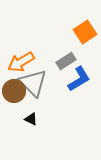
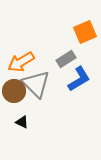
orange square: rotated 10 degrees clockwise
gray rectangle: moved 2 px up
gray triangle: moved 3 px right, 1 px down
black triangle: moved 9 px left, 3 px down
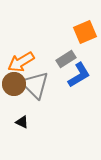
blue L-shape: moved 4 px up
gray triangle: moved 1 px left, 1 px down
brown circle: moved 7 px up
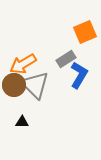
orange arrow: moved 2 px right, 2 px down
blue L-shape: rotated 28 degrees counterclockwise
brown circle: moved 1 px down
black triangle: rotated 24 degrees counterclockwise
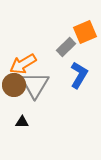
gray rectangle: moved 12 px up; rotated 12 degrees counterclockwise
gray triangle: rotated 16 degrees clockwise
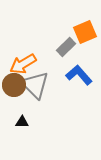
blue L-shape: rotated 72 degrees counterclockwise
gray triangle: rotated 16 degrees counterclockwise
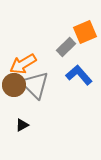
black triangle: moved 3 px down; rotated 32 degrees counterclockwise
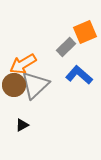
blue L-shape: rotated 8 degrees counterclockwise
gray triangle: rotated 32 degrees clockwise
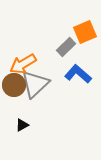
blue L-shape: moved 1 px left, 1 px up
gray triangle: moved 1 px up
